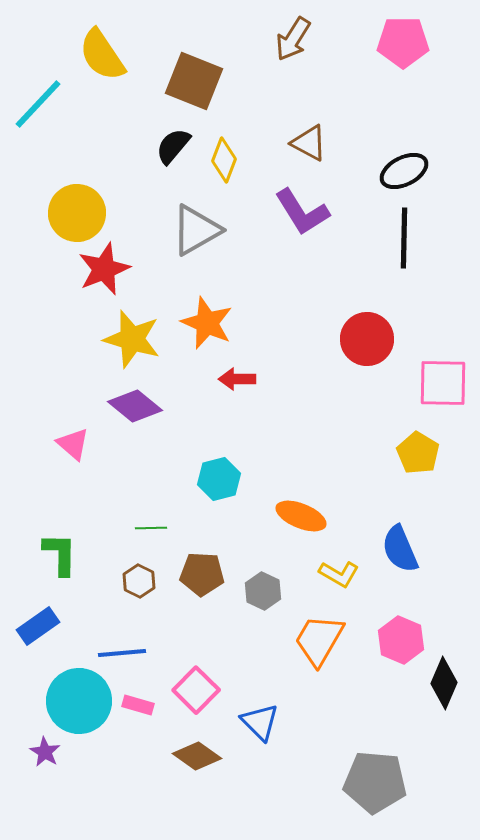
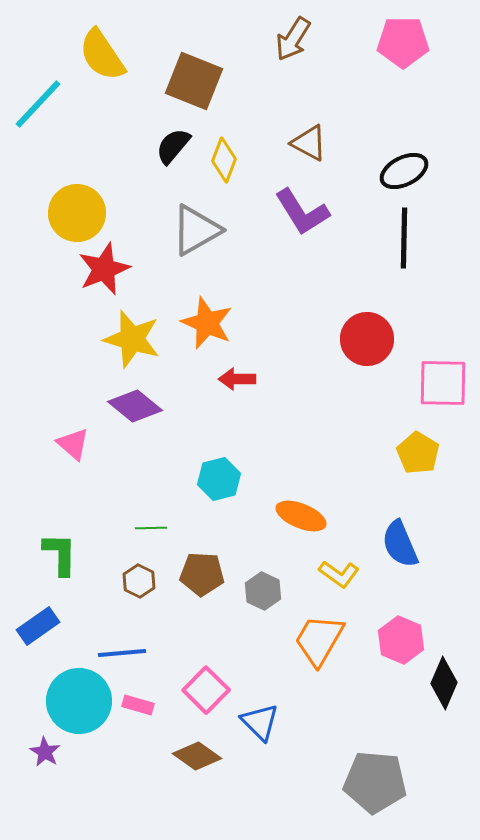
blue semicircle at (400, 549): moved 5 px up
yellow L-shape at (339, 574): rotated 6 degrees clockwise
pink square at (196, 690): moved 10 px right
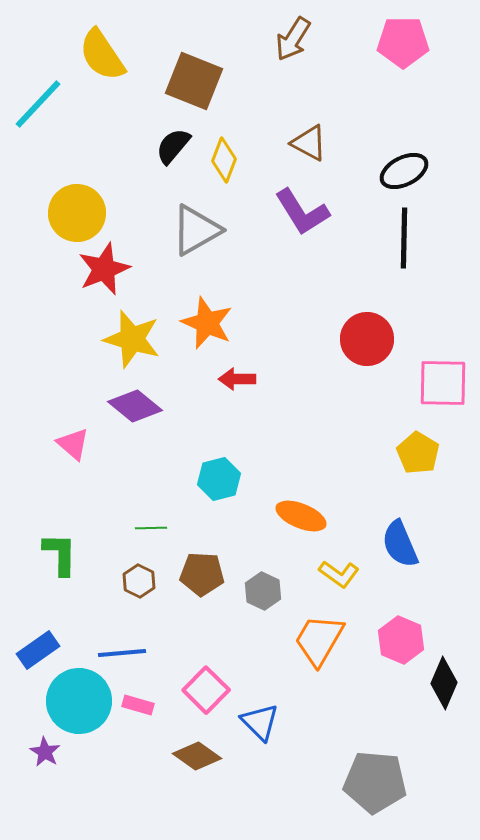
blue rectangle at (38, 626): moved 24 px down
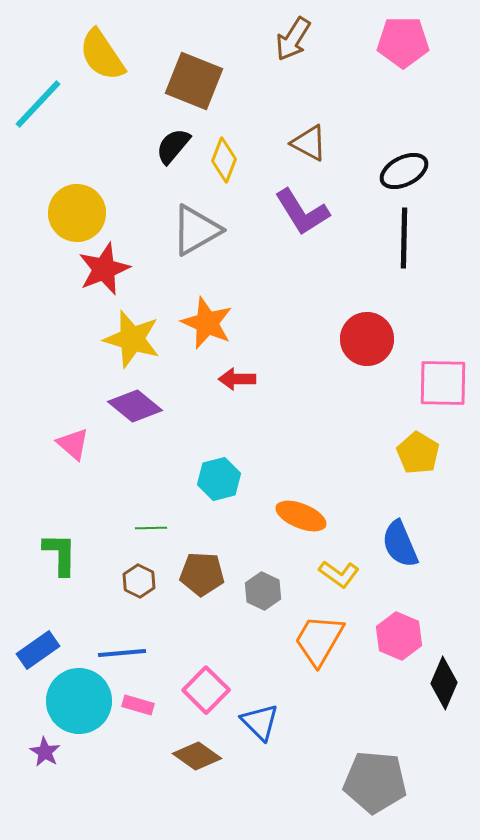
pink hexagon at (401, 640): moved 2 px left, 4 px up
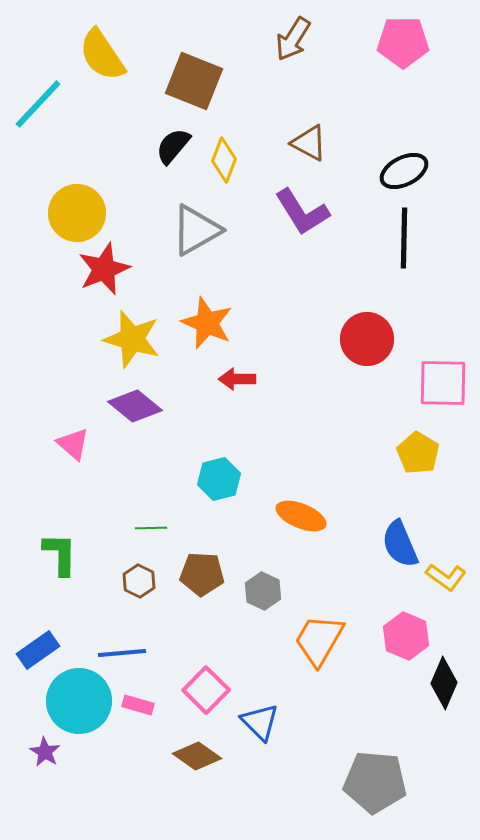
yellow L-shape at (339, 574): moved 107 px right, 3 px down
pink hexagon at (399, 636): moved 7 px right
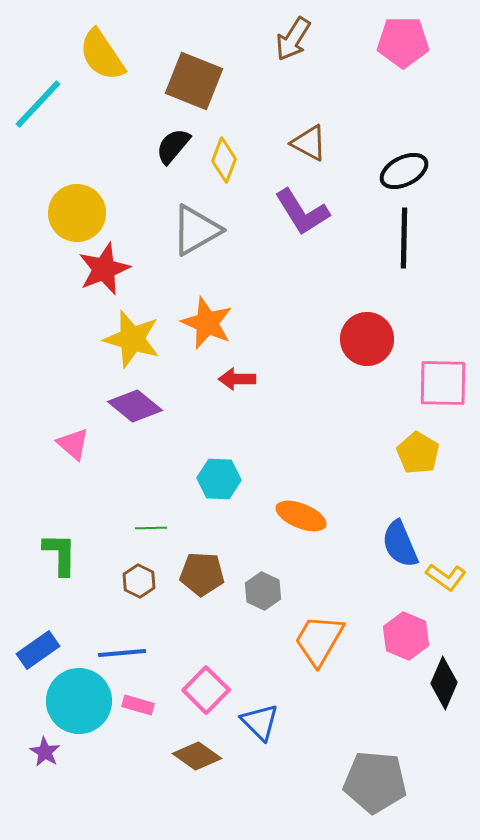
cyan hexagon at (219, 479): rotated 18 degrees clockwise
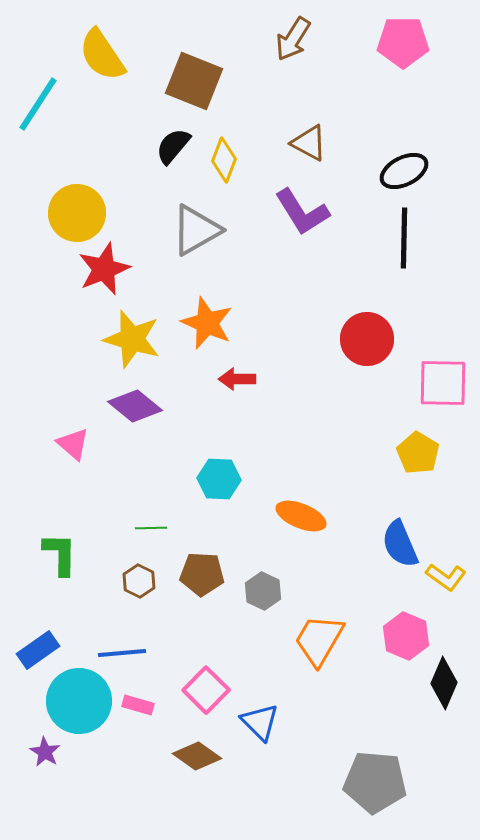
cyan line at (38, 104): rotated 10 degrees counterclockwise
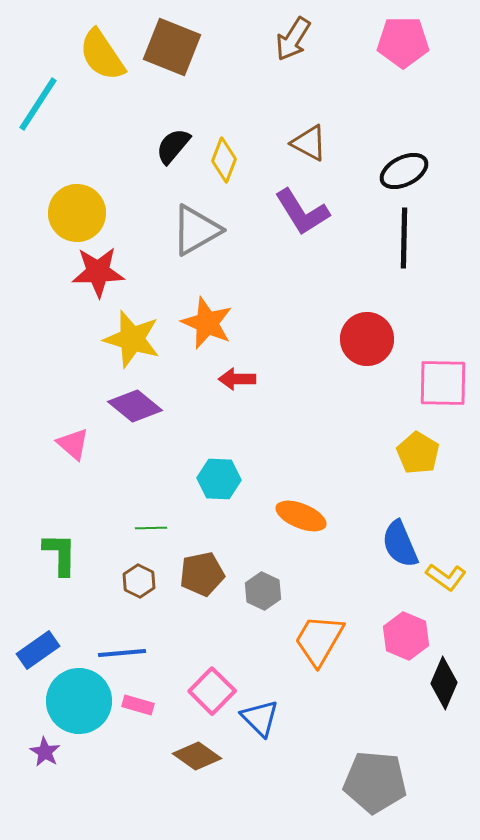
brown square at (194, 81): moved 22 px left, 34 px up
red star at (104, 269): moved 6 px left, 3 px down; rotated 20 degrees clockwise
brown pentagon at (202, 574): rotated 15 degrees counterclockwise
pink square at (206, 690): moved 6 px right, 1 px down
blue triangle at (260, 722): moved 4 px up
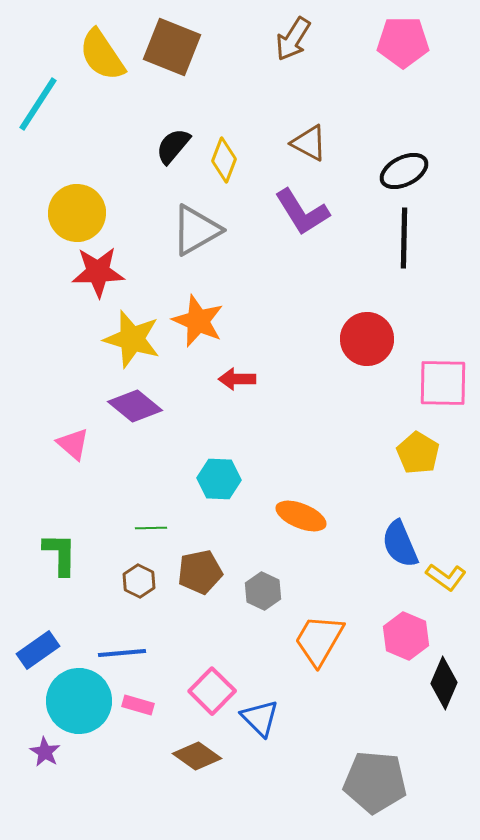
orange star at (207, 323): moved 9 px left, 2 px up
brown pentagon at (202, 574): moved 2 px left, 2 px up
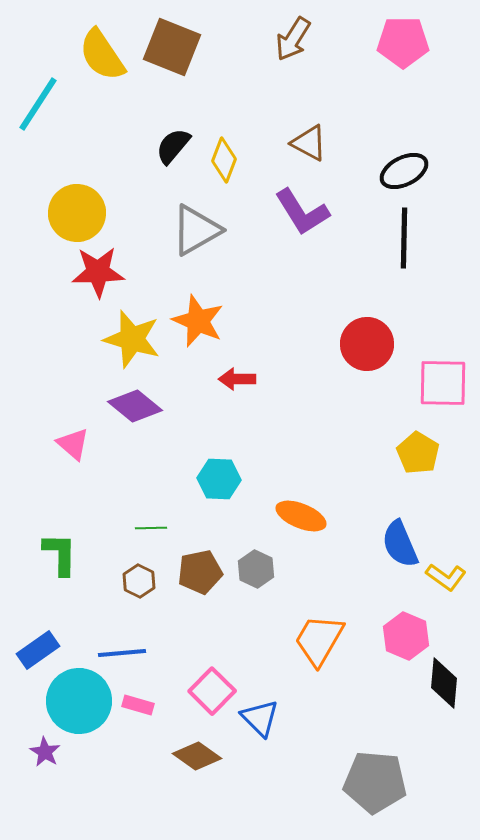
red circle at (367, 339): moved 5 px down
gray hexagon at (263, 591): moved 7 px left, 22 px up
black diamond at (444, 683): rotated 18 degrees counterclockwise
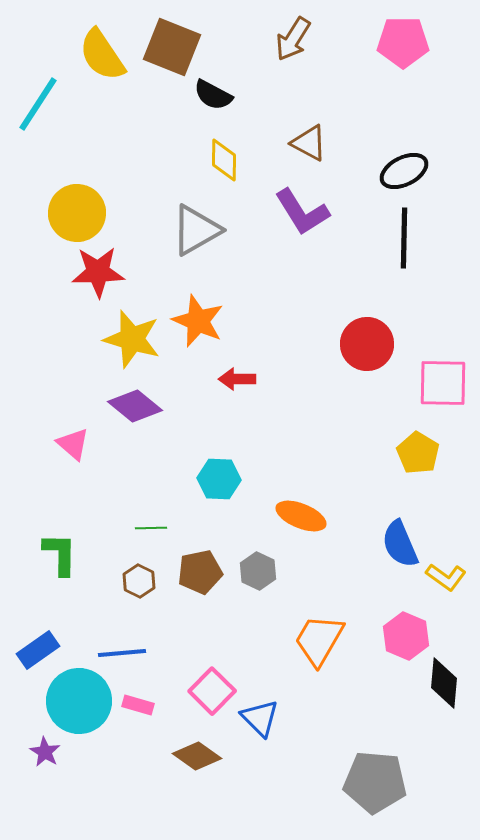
black semicircle at (173, 146): moved 40 px right, 51 px up; rotated 102 degrees counterclockwise
yellow diamond at (224, 160): rotated 21 degrees counterclockwise
gray hexagon at (256, 569): moved 2 px right, 2 px down
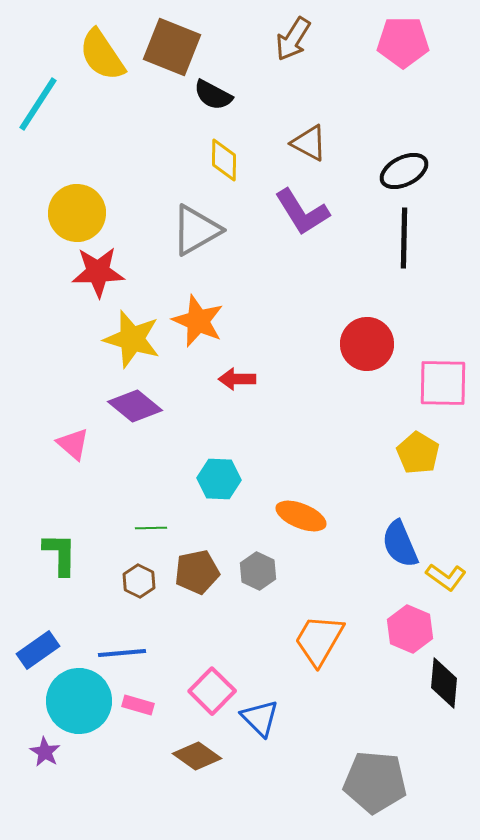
brown pentagon at (200, 572): moved 3 px left
pink hexagon at (406, 636): moved 4 px right, 7 px up
